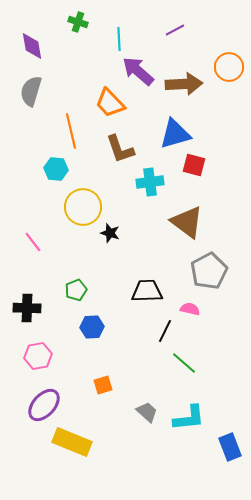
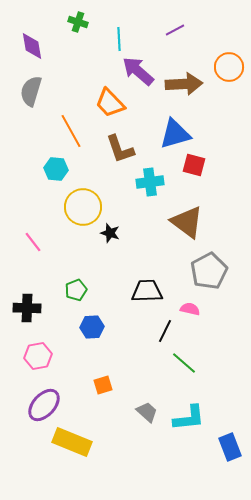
orange line: rotated 16 degrees counterclockwise
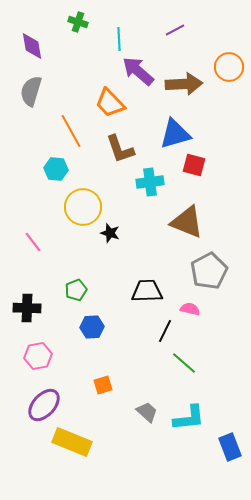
brown triangle: rotated 15 degrees counterclockwise
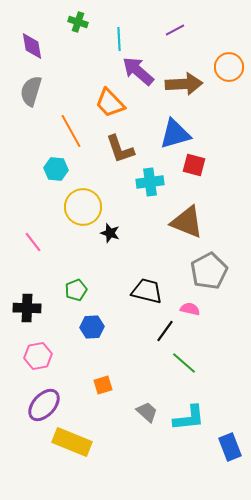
black trapezoid: rotated 16 degrees clockwise
black line: rotated 10 degrees clockwise
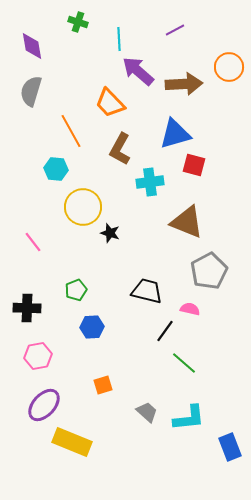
brown L-shape: rotated 48 degrees clockwise
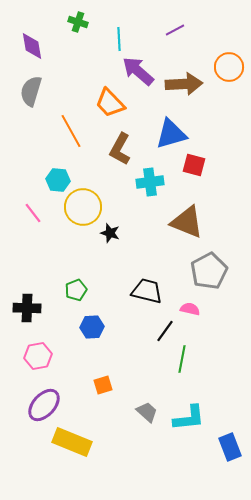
blue triangle: moved 4 px left
cyan hexagon: moved 2 px right, 11 px down
pink line: moved 29 px up
green line: moved 2 px left, 4 px up; rotated 60 degrees clockwise
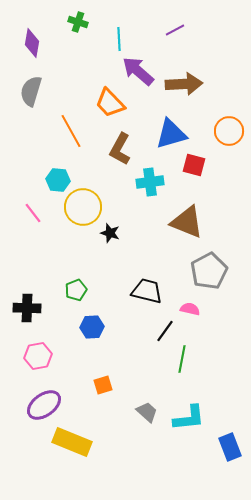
purple diamond: moved 3 px up; rotated 20 degrees clockwise
orange circle: moved 64 px down
purple ellipse: rotated 12 degrees clockwise
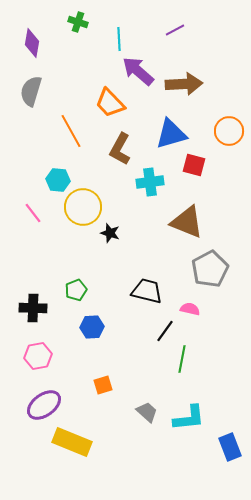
gray pentagon: moved 1 px right, 2 px up
black cross: moved 6 px right
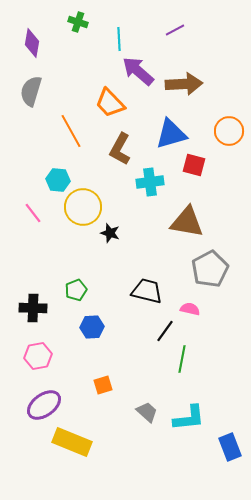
brown triangle: rotated 12 degrees counterclockwise
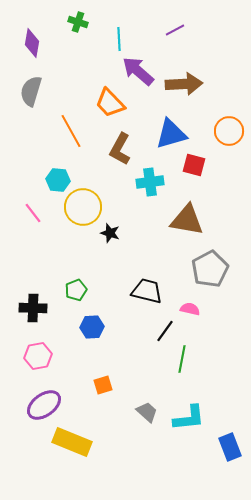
brown triangle: moved 2 px up
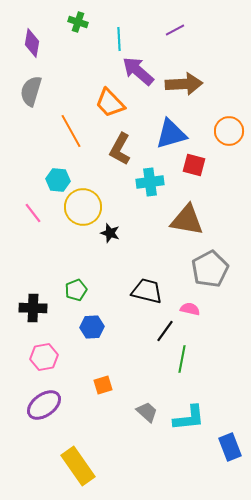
pink hexagon: moved 6 px right, 1 px down
yellow rectangle: moved 6 px right, 24 px down; rotated 33 degrees clockwise
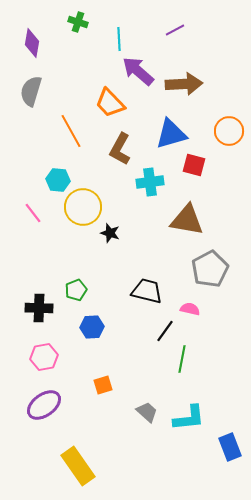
black cross: moved 6 px right
